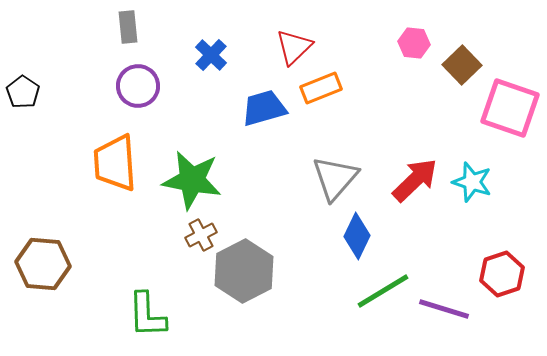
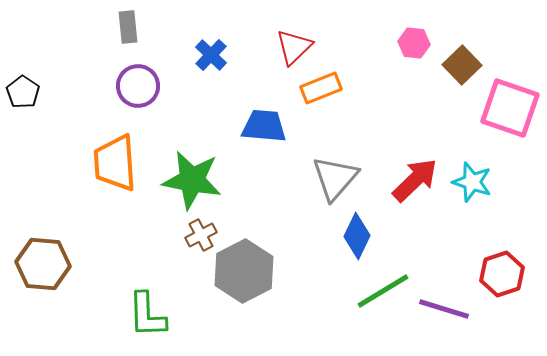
blue trapezoid: moved 18 px down; rotated 21 degrees clockwise
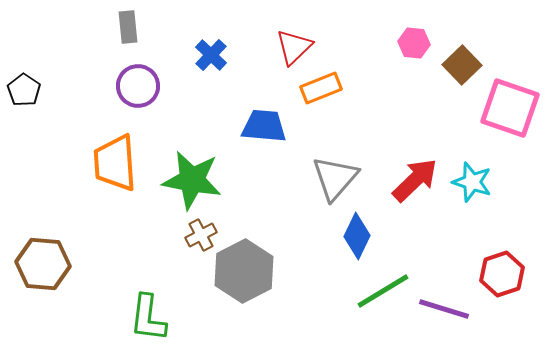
black pentagon: moved 1 px right, 2 px up
green L-shape: moved 1 px right, 3 px down; rotated 9 degrees clockwise
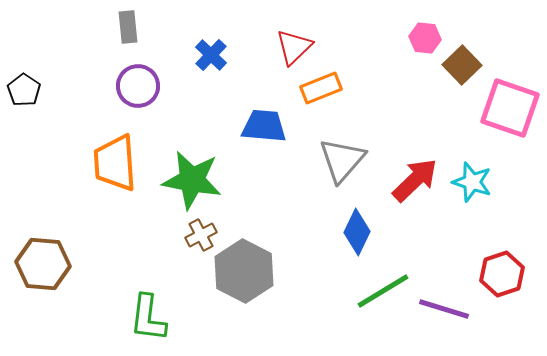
pink hexagon: moved 11 px right, 5 px up
gray triangle: moved 7 px right, 18 px up
blue diamond: moved 4 px up
gray hexagon: rotated 6 degrees counterclockwise
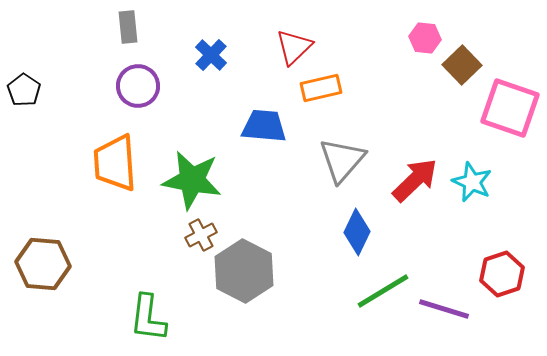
orange rectangle: rotated 9 degrees clockwise
cyan star: rotated 6 degrees clockwise
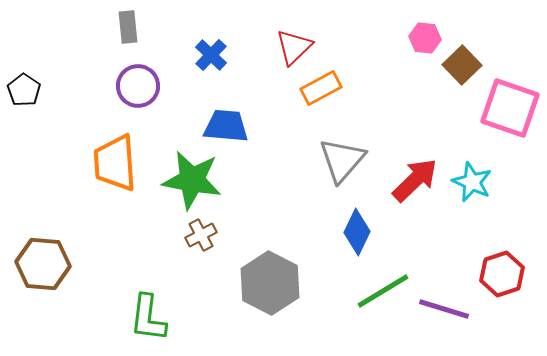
orange rectangle: rotated 15 degrees counterclockwise
blue trapezoid: moved 38 px left
gray hexagon: moved 26 px right, 12 px down
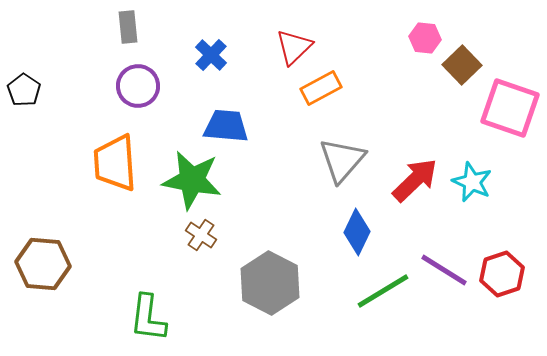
brown cross: rotated 28 degrees counterclockwise
purple line: moved 39 px up; rotated 15 degrees clockwise
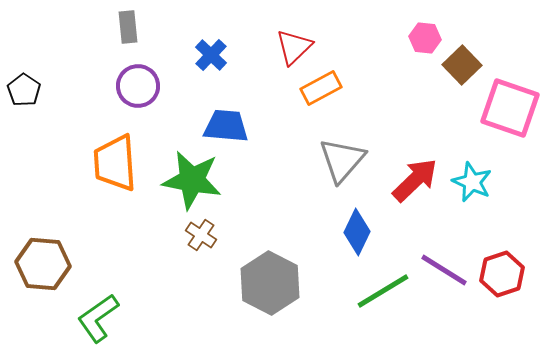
green L-shape: moved 50 px left; rotated 48 degrees clockwise
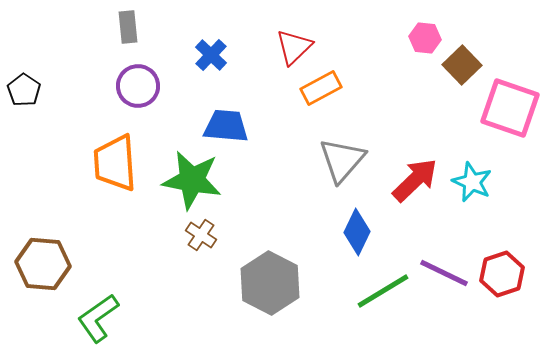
purple line: moved 3 px down; rotated 6 degrees counterclockwise
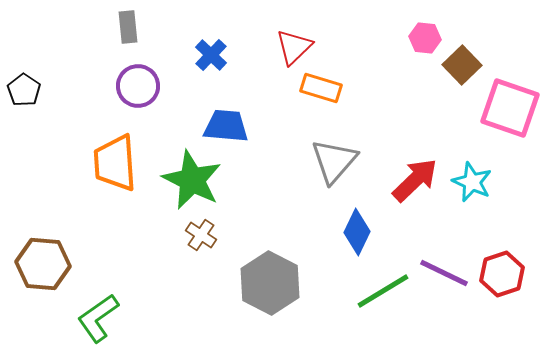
orange rectangle: rotated 45 degrees clockwise
gray triangle: moved 8 px left, 1 px down
green star: rotated 16 degrees clockwise
